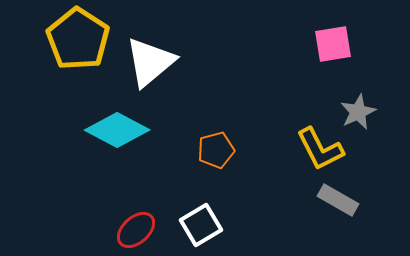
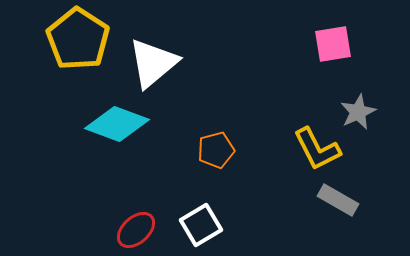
white triangle: moved 3 px right, 1 px down
cyan diamond: moved 6 px up; rotated 8 degrees counterclockwise
yellow L-shape: moved 3 px left
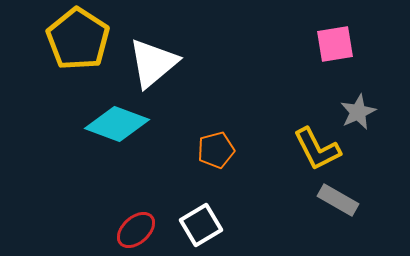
pink square: moved 2 px right
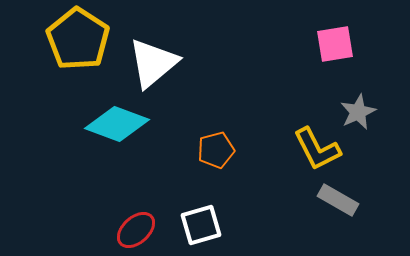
white square: rotated 15 degrees clockwise
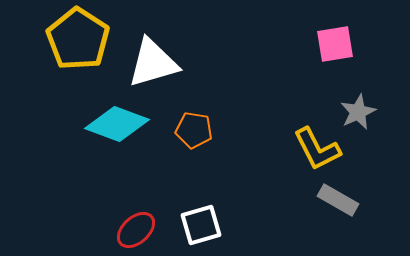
white triangle: rotated 24 degrees clockwise
orange pentagon: moved 22 px left, 20 px up; rotated 24 degrees clockwise
